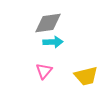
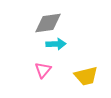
cyan arrow: moved 3 px right, 2 px down
pink triangle: moved 1 px left, 1 px up
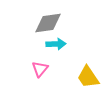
pink triangle: moved 3 px left, 1 px up
yellow trapezoid: moved 2 px right, 1 px down; rotated 70 degrees clockwise
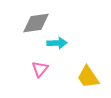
gray diamond: moved 12 px left
cyan arrow: moved 1 px right, 1 px up
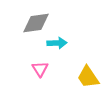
pink triangle: rotated 12 degrees counterclockwise
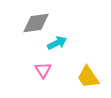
cyan arrow: rotated 24 degrees counterclockwise
pink triangle: moved 3 px right, 1 px down
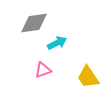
gray diamond: moved 2 px left
pink triangle: rotated 42 degrees clockwise
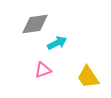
gray diamond: moved 1 px right, 1 px down
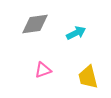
cyan arrow: moved 19 px right, 10 px up
yellow trapezoid: rotated 20 degrees clockwise
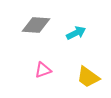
gray diamond: moved 1 px right, 1 px down; rotated 12 degrees clockwise
yellow trapezoid: rotated 40 degrees counterclockwise
